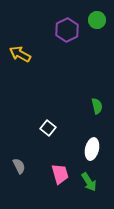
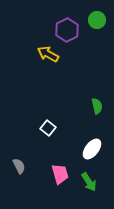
yellow arrow: moved 28 px right
white ellipse: rotated 25 degrees clockwise
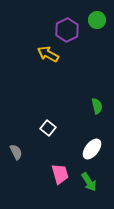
gray semicircle: moved 3 px left, 14 px up
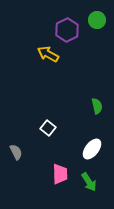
pink trapezoid: rotated 15 degrees clockwise
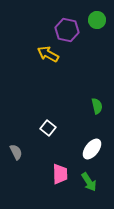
purple hexagon: rotated 20 degrees counterclockwise
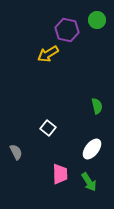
yellow arrow: rotated 60 degrees counterclockwise
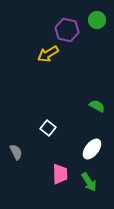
green semicircle: rotated 49 degrees counterclockwise
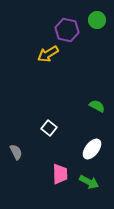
white square: moved 1 px right
green arrow: rotated 30 degrees counterclockwise
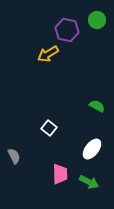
gray semicircle: moved 2 px left, 4 px down
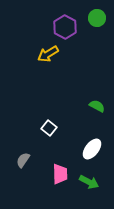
green circle: moved 2 px up
purple hexagon: moved 2 px left, 3 px up; rotated 15 degrees clockwise
gray semicircle: moved 9 px right, 4 px down; rotated 119 degrees counterclockwise
